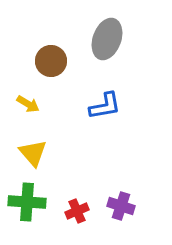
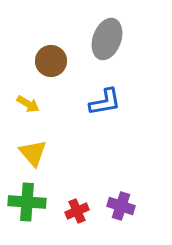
blue L-shape: moved 4 px up
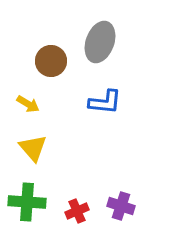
gray ellipse: moved 7 px left, 3 px down
blue L-shape: rotated 16 degrees clockwise
yellow triangle: moved 5 px up
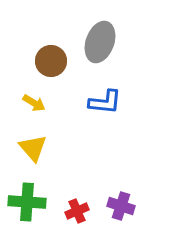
yellow arrow: moved 6 px right, 1 px up
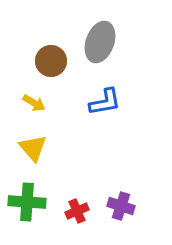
blue L-shape: rotated 16 degrees counterclockwise
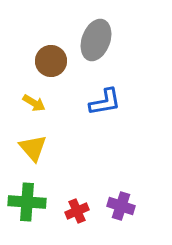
gray ellipse: moved 4 px left, 2 px up
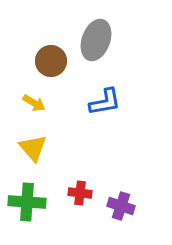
red cross: moved 3 px right, 18 px up; rotated 30 degrees clockwise
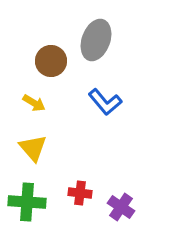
blue L-shape: rotated 60 degrees clockwise
purple cross: moved 1 px down; rotated 16 degrees clockwise
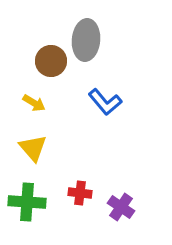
gray ellipse: moved 10 px left; rotated 15 degrees counterclockwise
